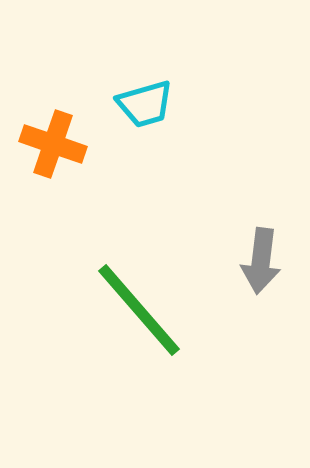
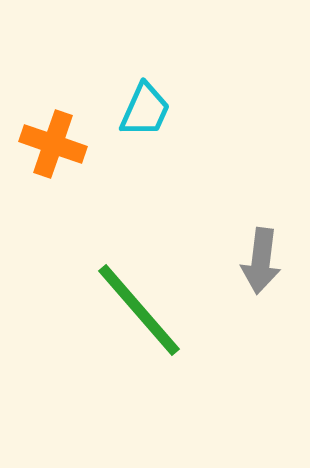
cyan trapezoid: moved 6 px down; rotated 50 degrees counterclockwise
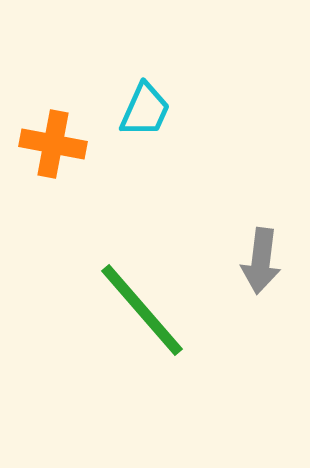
orange cross: rotated 8 degrees counterclockwise
green line: moved 3 px right
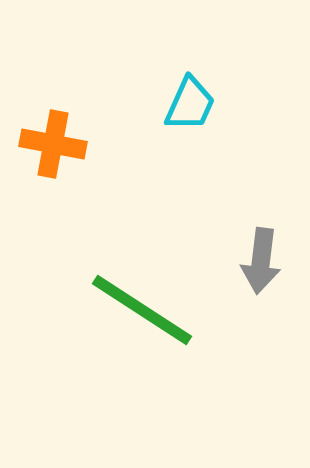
cyan trapezoid: moved 45 px right, 6 px up
green line: rotated 16 degrees counterclockwise
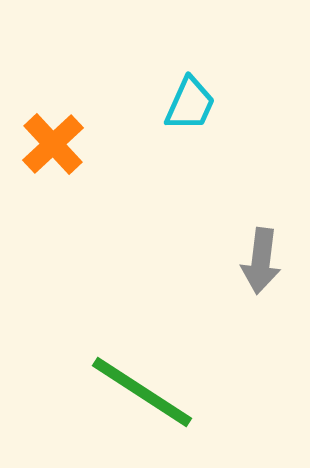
orange cross: rotated 36 degrees clockwise
green line: moved 82 px down
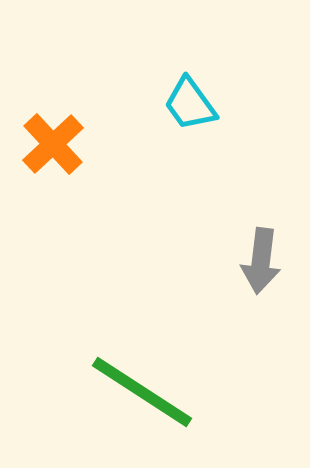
cyan trapezoid: rotated 120 degrees clockwise
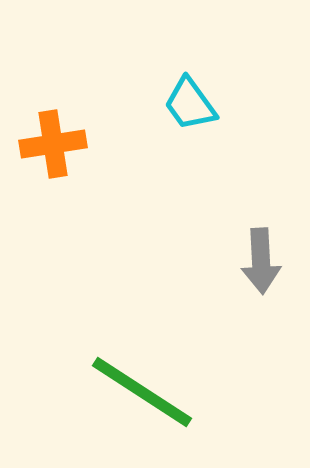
orange cross: rotated 34 degrees clockwise
gray arrow: rotated 10 degrees counterclockwise
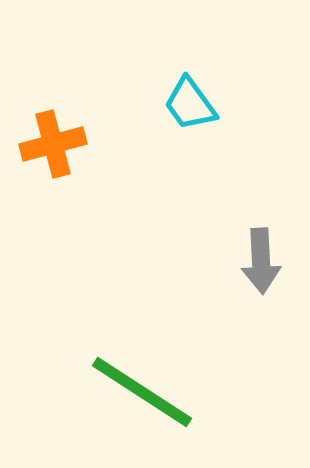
orange cross: rotated 6 degrees counterclockwise
